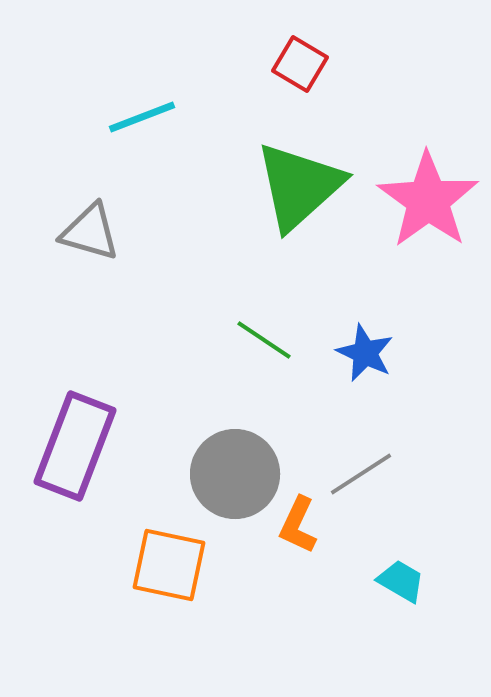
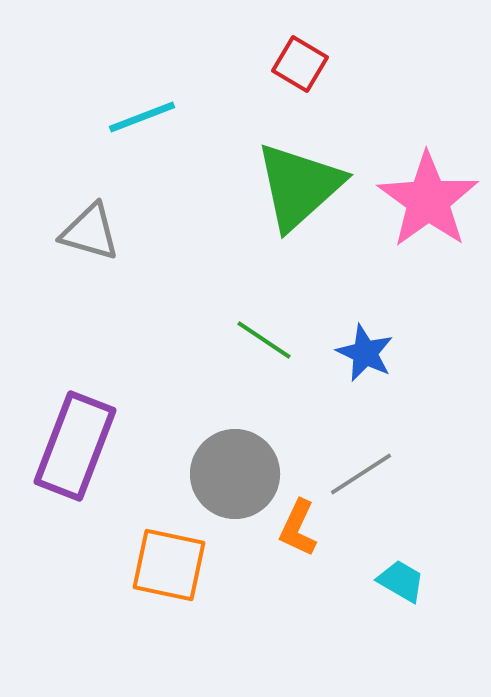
orange L-shape: moved 3 px down
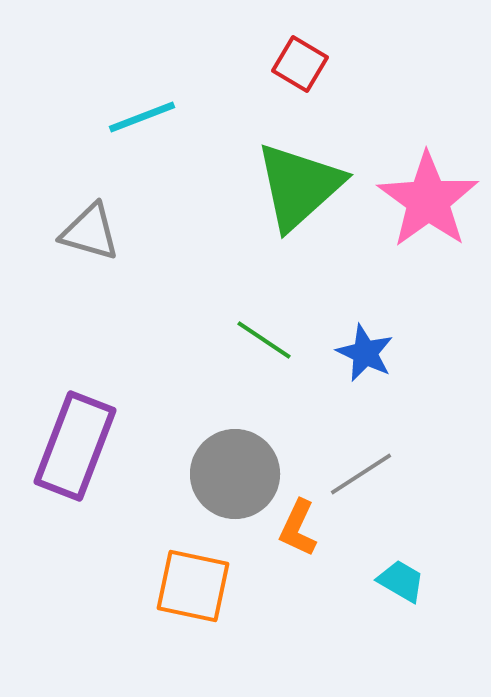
orange square: moved 24 px right, 21 px down
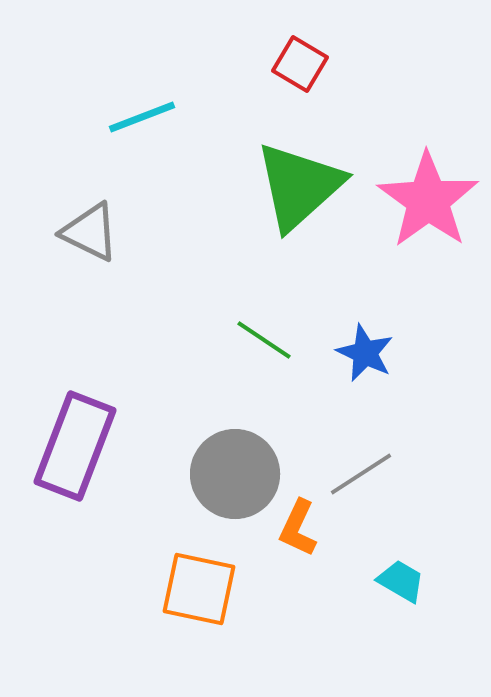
gray triangle: rotated 10 degrees clockwise
orange square: moved 6 px right, 3 px down
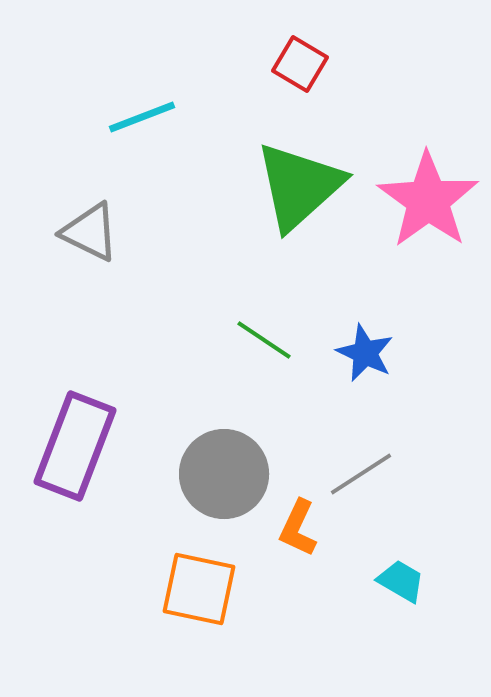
gray circle: moved 11 px left
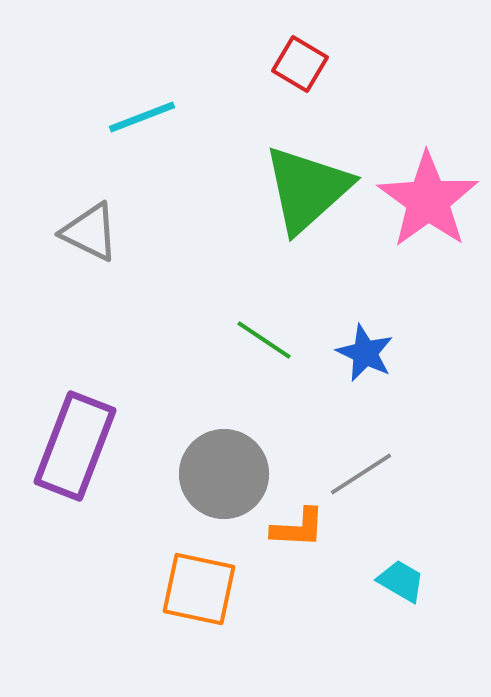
green triangle: moved 8 px right, 3 px down
orange L-shape: rotated 112 degrees counterclockwise
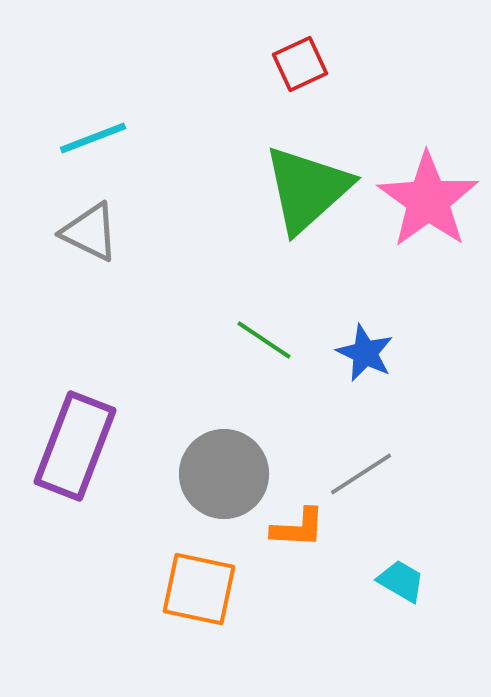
red square: rotated 34 degrees clockwise
cyan line: moved 49 px left, 21 px down
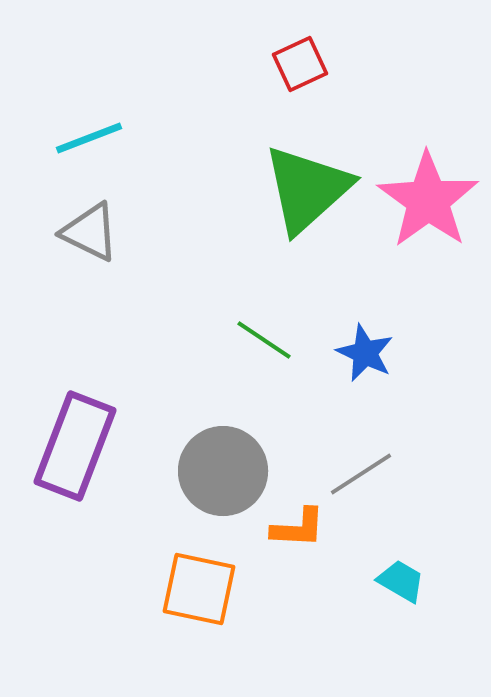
cyan line: moved 4 px left
gray circle: moved 1 px left, 3 px up
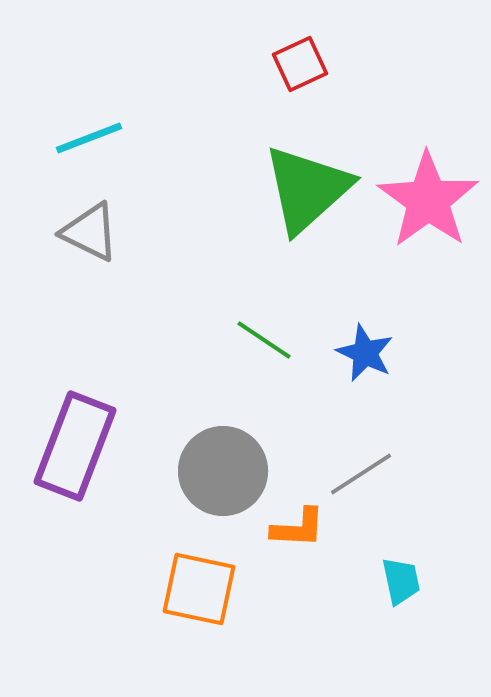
cyan trapezoid: rotated 48 degrees clockwise
